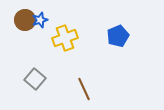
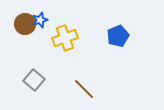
brown circle: moved 4 px down
gray square: moved 1 px left, 1 px down
brown line: rotated 20 degrees counterclockwise
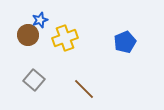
brown circle: moved 3 px right, 11 px down
blue pentagon: moved 7 px right, 6 px down
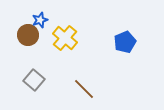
yellow cross: rotated 30 degrees counterclockwise
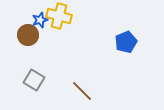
yellow cross: moved 6 px left, 22 px up; rotated 25 degrees counterclockwise
blue pentagon: moved 1 px right
gray square: rotated 10 degrees counterclockwise
brown line: moved 2 px left, 2 px down
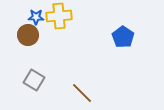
yellow cross: rotated 20 degrees counterclockwise
blue star: moved 4 px left, 3 px up; rotated 21 degrees clockwise
blue pentagon: moved 3 px left, 5 px up; rotated 15 degrees counterclockwise
brown line: moved 2 px down
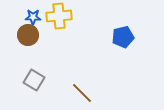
blue star: moved 3 px left
blue pentagon: rotated 25 degrees clockwise
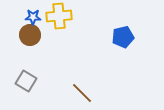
brown circle: moved 2 px right
gray square: moved 8 px left, 1 px down
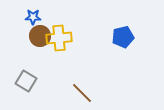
yellow cross: moved 22 px down
brown circle: moved 10 px right, 1 px down
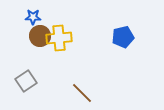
gray square: rotated 25 degrees clockwise
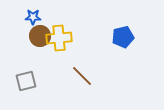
gray square: rotated 20 degrees clockwise
brown line: moved 17 px up
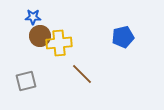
yellow cross: moved 5 px down
brown line: moved 2 px up
